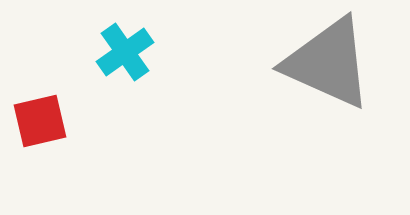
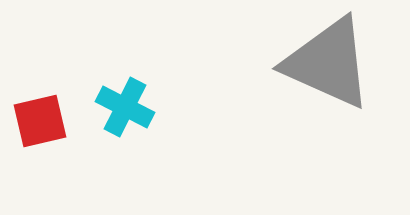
cyan cross: moved 55 px down; rotated 28 degrees counterclockwise
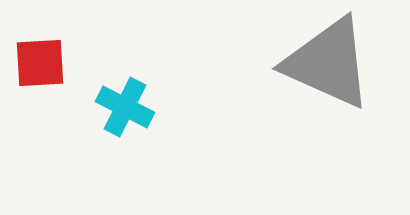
red square: moved 58 px up; rotated 10 degrees clockwise
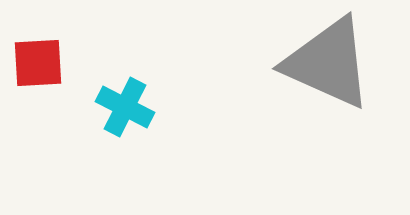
red square: moved 2 px left
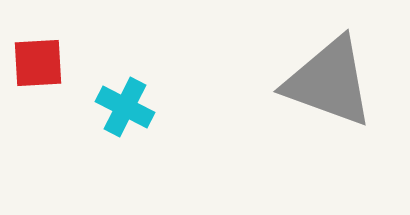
gray triangle: moved 1 px right, 19 px down; rotated 4 degrees counterclockwise
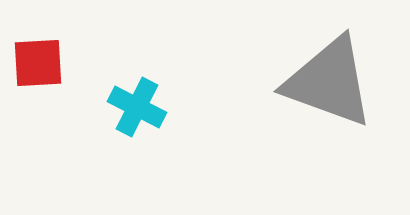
cyan cross: moved 12 px right
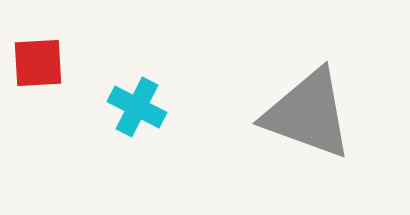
gray triangle: moved 21 px left, 32 px down
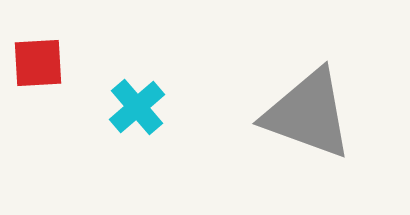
cyan cross: rotated 22 degrees clockwise
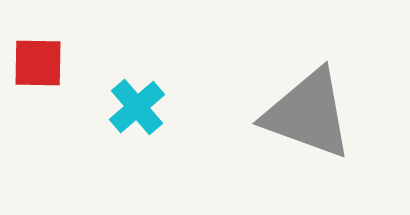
red square: rotated 4 degrees clockwise
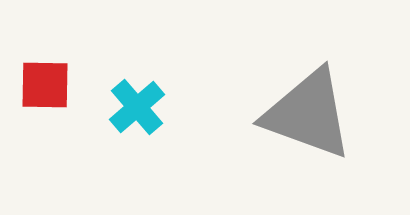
red square: moved 7 px right, 22 px down
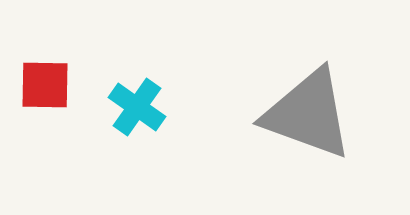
cyan cross: rotated 14 degrees counterclockwise
